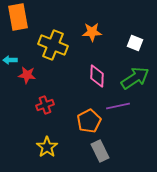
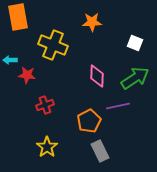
orange star: moved 10 px up
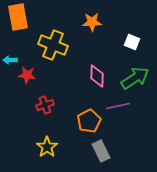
white square: moved 3 px left, 1 px up
gray rectangle: moved 1 px right
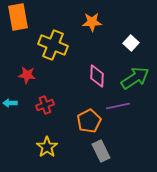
white square: moved 1 px left, 1 px down; rotated 21 degrees clockwise
cyan arrow: moved 43 px down
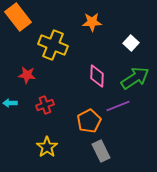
orange rectangle: rotated 28 degrees counterclockwise
purple line: rotated 10 degrees counterclockwise
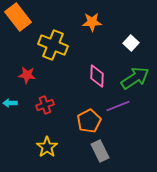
gray rectangle: moved 1 px left
